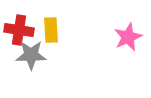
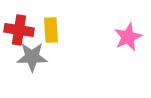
gray star: moved 1 px right, 2 px down
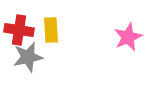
gray star: moved 4 px left; rotated 12 degrees counterclockwise
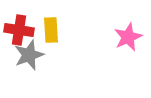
gray star: moved 1 px right, 2 px up; rotated 8 degrees counterclockwise
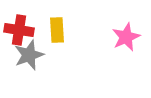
yellow rectangle: moved 6 px right
pink star: moved 2 px left
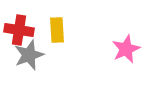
pink star: moved 12 px down
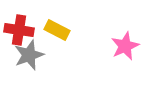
yellow rectangle: rotated 60 degrees counterclockwise
pink star: moved 1 px left, 3 px up
